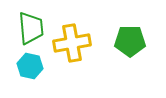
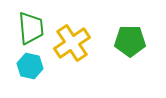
yellow cross: rotated 24 degrees counterclockwise
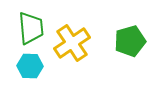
green pentagon: rotated 16 degrees counterclockwise
cyan hexagon: rotated 10 degrees counterclockwise
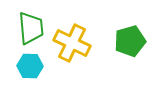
yellow cross: rotated 30 degrees counterclockwise
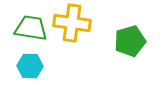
green trapezoid: rotated 76 degrees counterclockwise
yellow cross: moved 20 px up; rotated 18 degrees counterclockwise
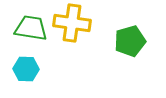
cyan hexagon: moved 4 px left, 3 px down
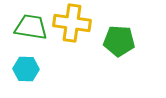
green trapezoid: moved 1 px up
green pentagon: moved 11 px left; rotated 20 degrees clockwise
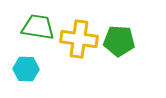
yellow cross: moved 7 px right, 16 px down
green trapezoid: moved 7 px right
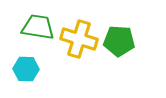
yellow cross: rotated 9 degrees clockwise
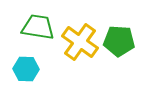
yellow cross: moved 1 px right, 3 px down; rotated 18 degrees clockwise
